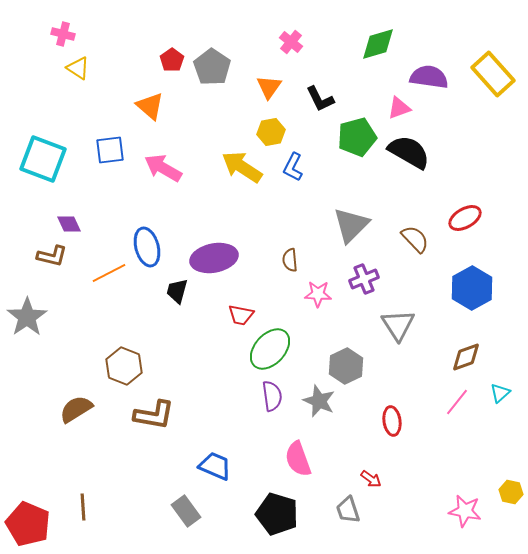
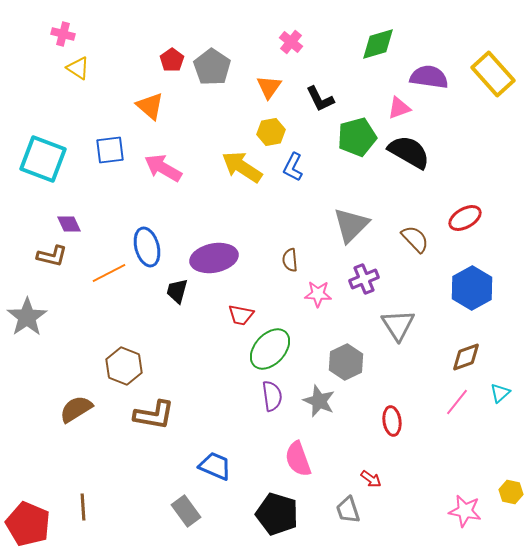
gray hexagon at (346, 366): moved 4 px up
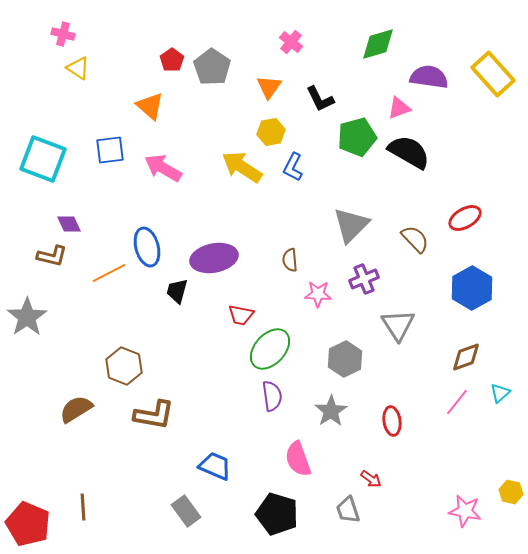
gray hexagon at (346, 362): moved 1 px left, 3 px up
gray star at (319, 401): moved 12 px right, 10 px down; rotated 16 degrees clockwise
